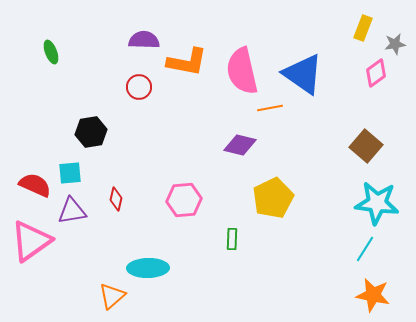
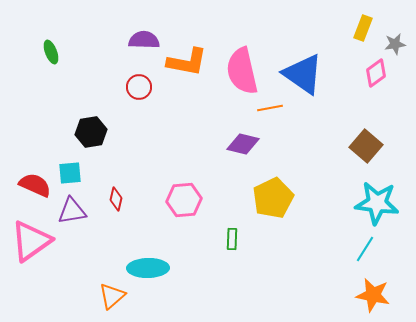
purple diamond: moved 3 px right, 1 px up
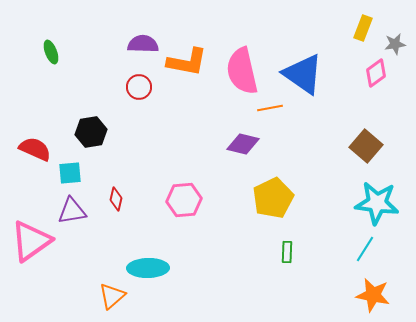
purple semicircle: moved 1 px left, 4 px down
red semicircle: moved 36 px up
green rectangle: moved 55 px right, 13 px down
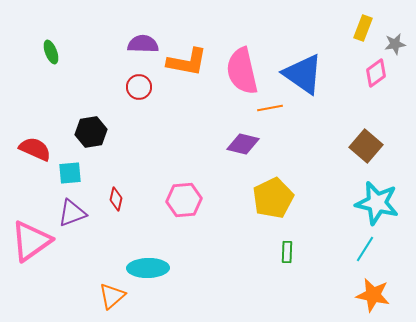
cyan star: rotated 6 degrees clockwise
purple triangle: moved 2 px down; rotated 12 degrees counterclockwise
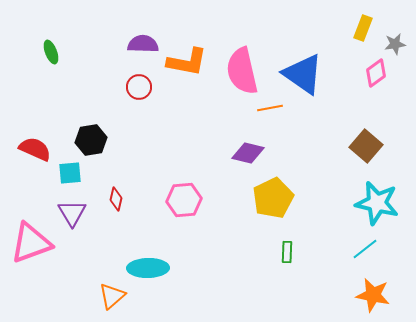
black hexagon: moved 8 px down
purple diamond: moved 5 px right, 9 px down
purple triangle: rotated 40 degrees counterclockwise
pink triangle: moved 2 px down; rotated 15 degrees clockwise
cyan line: rotated 20 degrees clockwise
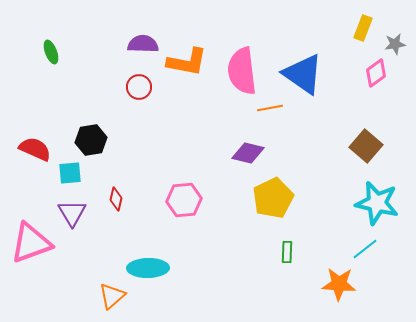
pink semicircle: rotated 6 degrees clockwise
orange star: moved 34 px left, 11 px up; rotated 8 degrees counterclockwise
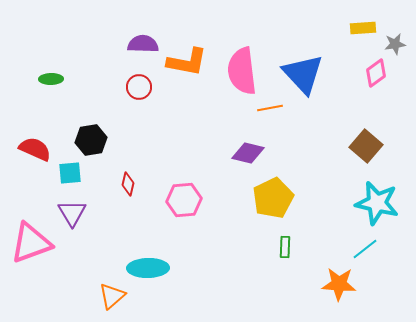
yellow rectangle: rotated 65 degrees clockwise
green ellipse: moved 27 px down; rotated 70 degrees counterclockwise
blue triangle: rotated 12 degrees clockwise
red diamond: moved 12 px right, 15 px up
green rectangle: moved 2 px left, 5 px up
